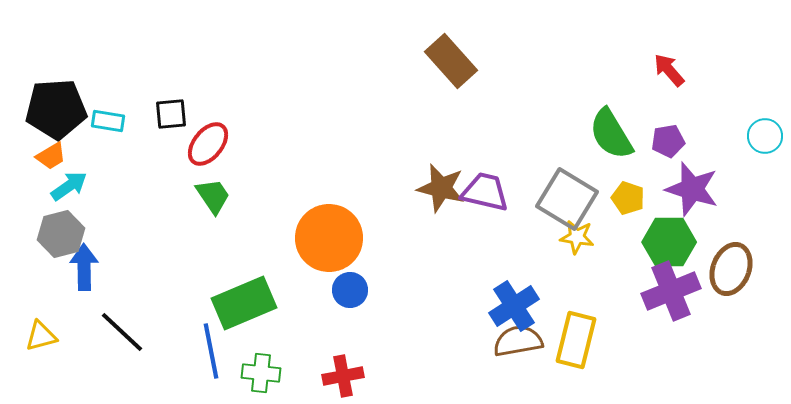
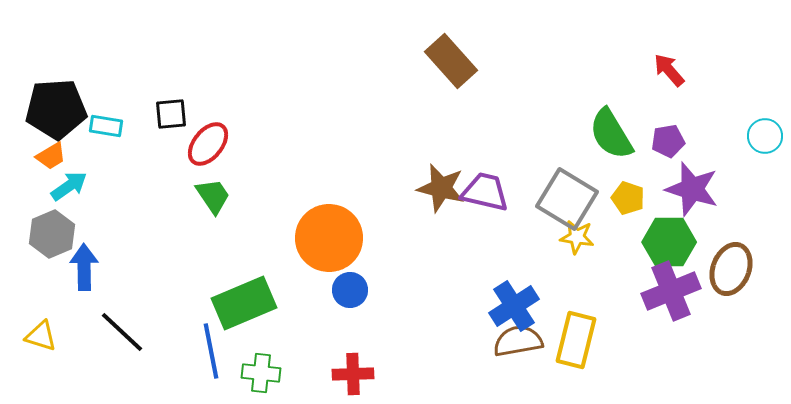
cyan rectangle: moved 2 px left, 5 px down
gray hexagon: moved 9 px left; rotated 9 degrees counterclockwise
yellow triangle: rotated 32 degrees clockwise
red cross: moved 10 px right, 2 px up; rotated 9 degrees clockwise
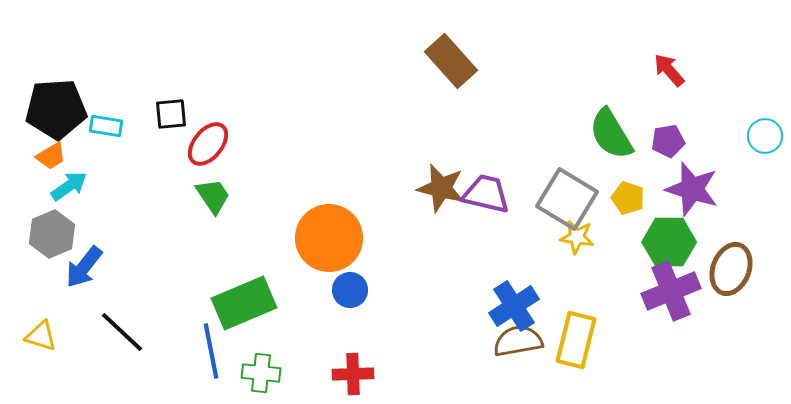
purple trapezoid: moved 1 px right, 2 px down
blue arrow: rotated 141 degrees counterclockwise
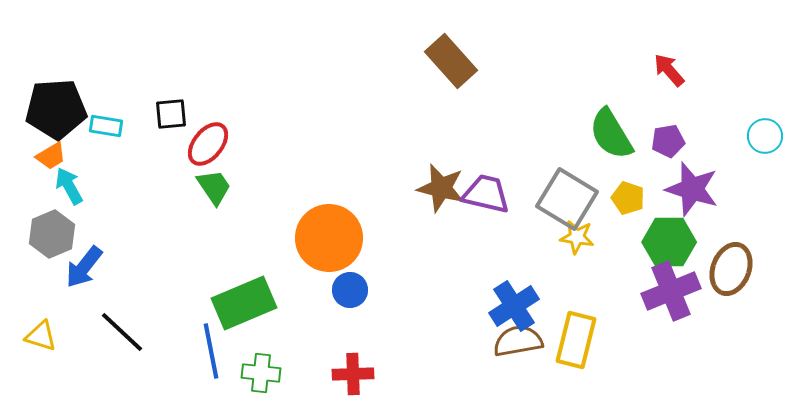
cyan arrow: rotated 84 degrees counterclockwise
green trapezoid: moved 1 px right, 9 px up
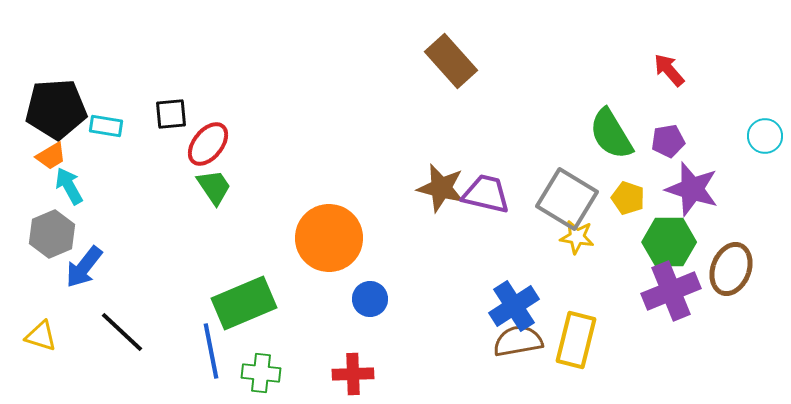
blue circle: moved 20 px right, 9 px down
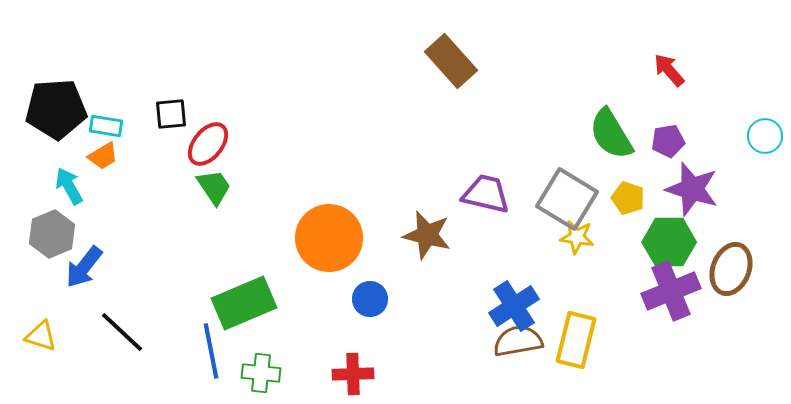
orange trapezoid: moved 52 px right
brown star: moved 14 px left, 47 px down
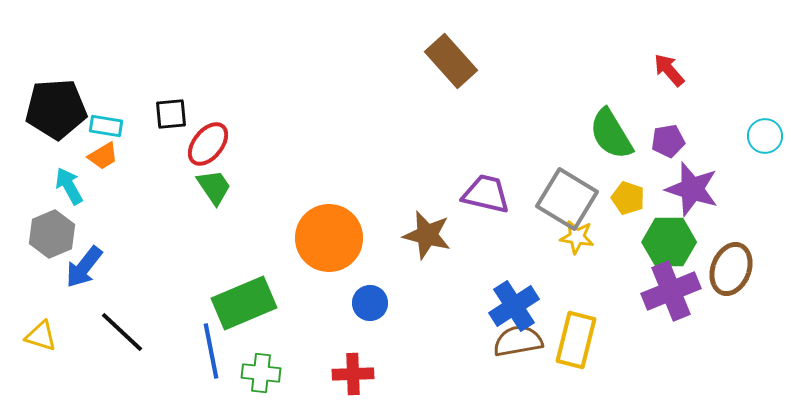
blue circle: moved 4 px down
